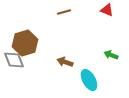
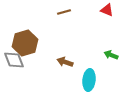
cyan ellipse: rotated 35 degrees clockwise
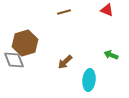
brown arrow: rotated 63 degrees counterclockwise
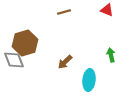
green arrow: rotated 56 degrees clockwise
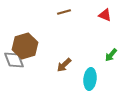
red triangle: moved 2 px left, 5 px down
brown hexagon: moved 3 px down
green arrow: rotated 128 degrees counterclockwise
brown arrow: moved 1 px left, 3 px down
cyan ellipse: moved 1 px right, 1 px up
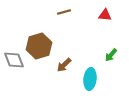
red triangle: rotated 16 degrees counterclockwise
brown hexagon: moved 14 px right
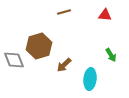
green arrow: rotated 72 degrees counterclockwise
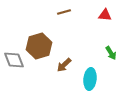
green arrow: moved 2 px up
